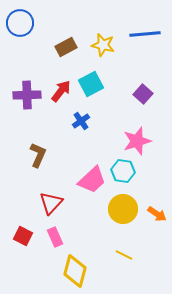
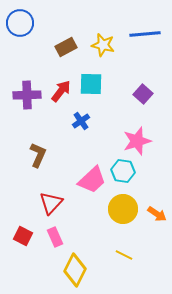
cyan square: rotated 30 degrees clockwise
yellow diamond: moved 1 px up; rotated 12 degrees clockwise
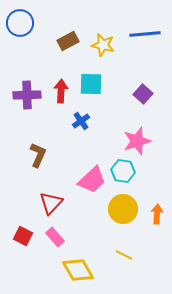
brown rectangle: moved 2 px right, 6 px up
red arrow: rotated 35 degrees counterclockwise
orange arrow: rotated 120 degrees counterclockwise
pink rectangle: rotated 18 degrees counterclockwise
yellow diamond: moved 3 px right; rotated 56 degrees counterclockwise
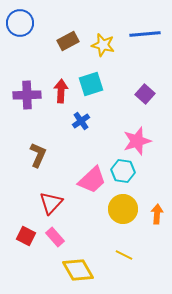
cyan square: rotated 20 degrees counterclockwise
purple square: moved 2 px right
red square: moved 3 px right
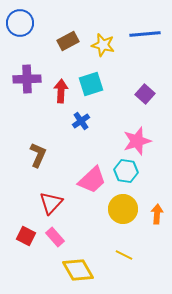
purple cross: moved 16 px up
cyan hexagon: moved 3 px right
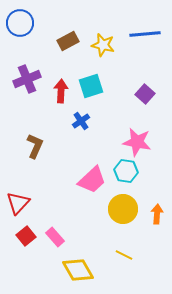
purple cross: rotated 20 degrees counterclockwise
cyan square: moved 2 px down
pink star: moved 1 px down; rotated 28 degrees clockwise
brown L-shape: moved 3 px left, 9 px up
red triangle: moved 33 px left
red square: rotated 24 degrees clockwise
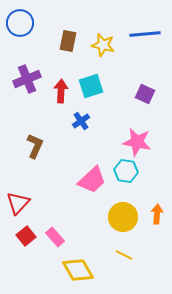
brown rectangle: rotated 50 degrees counterclockwise
purple square: rotated 18 degrees counterclockwise
yellow circle: moved 8 px down
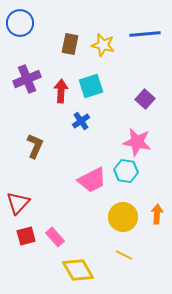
brown rectangle: moved 2 px right, 3 px down
purple square: moved 5 px down; rotated 18 degrees clockwise
pink trapezoid: rotated 16 degrees clockwise
red square: rotated 24 degrees clockwise
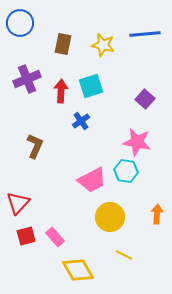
brown rectangle: moved 7 px left
yellow circle: moved 13 px left
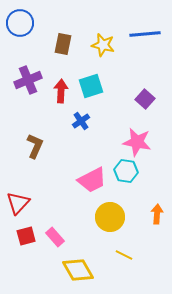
purple cross: moved 1 px right, 1 px down
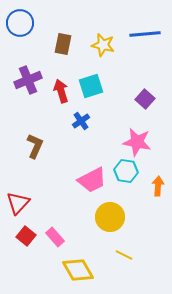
red arrow: rotated 20 degrees counterclockwise
orange arrow: moved 1 px right, 28 px up
red square: rotated 36 degrees counterclockwise
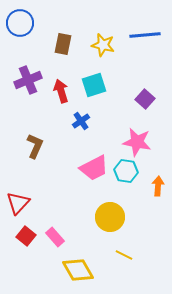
blue line: moved 1 px down
cyan square: moved 3 px right, 1 px up
pink trapezoid: moved 2 px right, 12 px up
